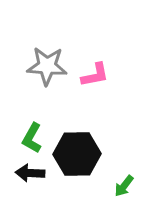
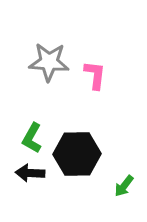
gray star: moved 2 px right, 4 px up
pink L-shape: rotated 72 degrees counterclockwise
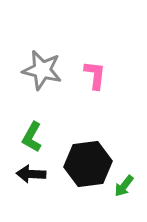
gray star: moved 7 px left, 8 px down; rotated 9 degrees clockwise
green L-shape: moved 1 px up
black hexagon: moved 11 px right, 10 px down; rotated 6 degrees counterclockwise
black arrow: moved 1 px right, 1 px down
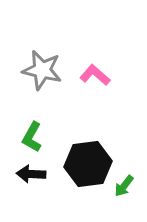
pink L-shape: rotated 56 degrees counterclockwise
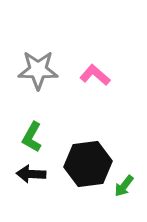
gray star: moved 4 px left; rotated 12 degrees counterclockwise
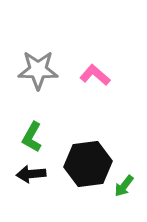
black arrow: rotated 8 degrees counterclockwise
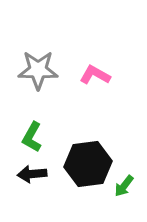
pink L-shape: rotated 12 degrees counterclockwise
black arrow: moved 1 px right
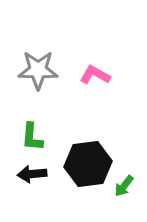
green L-shape: rotated 24 degrees counterclockwise
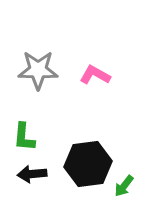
green L-shape: moved 8 px left
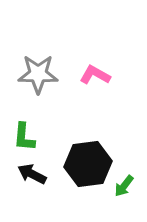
gray star: moved 4 px down
black arrow: rotated 32 degrees clockwise
